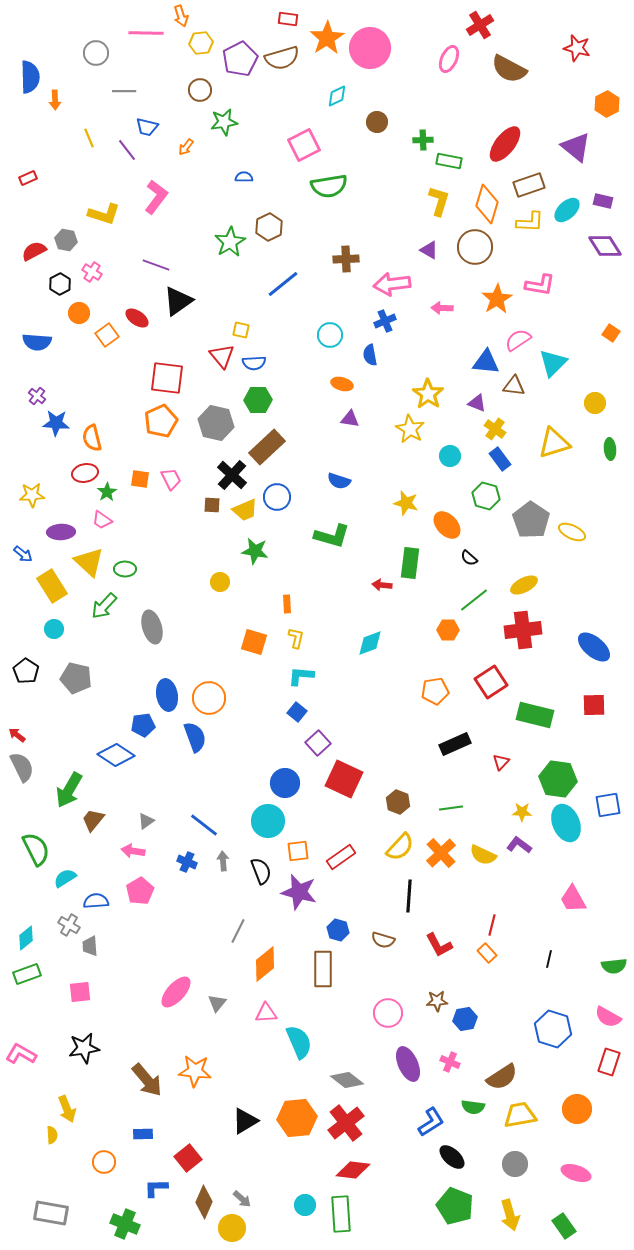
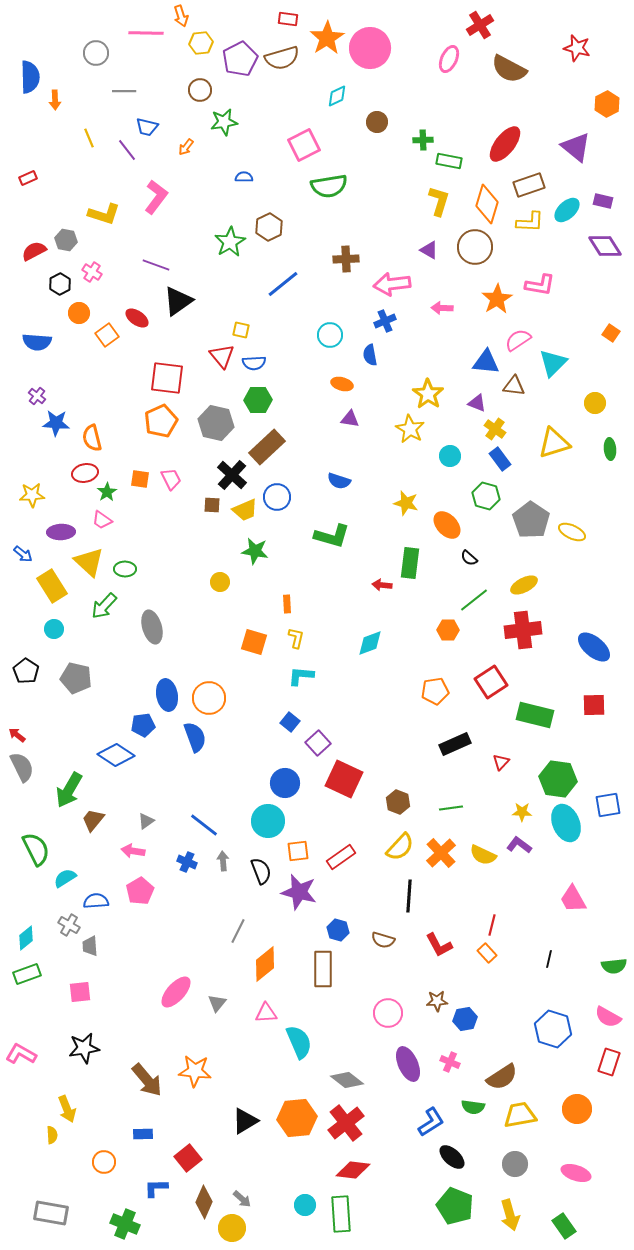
blue square at (297, 712): moved 7 px left, 10 px down
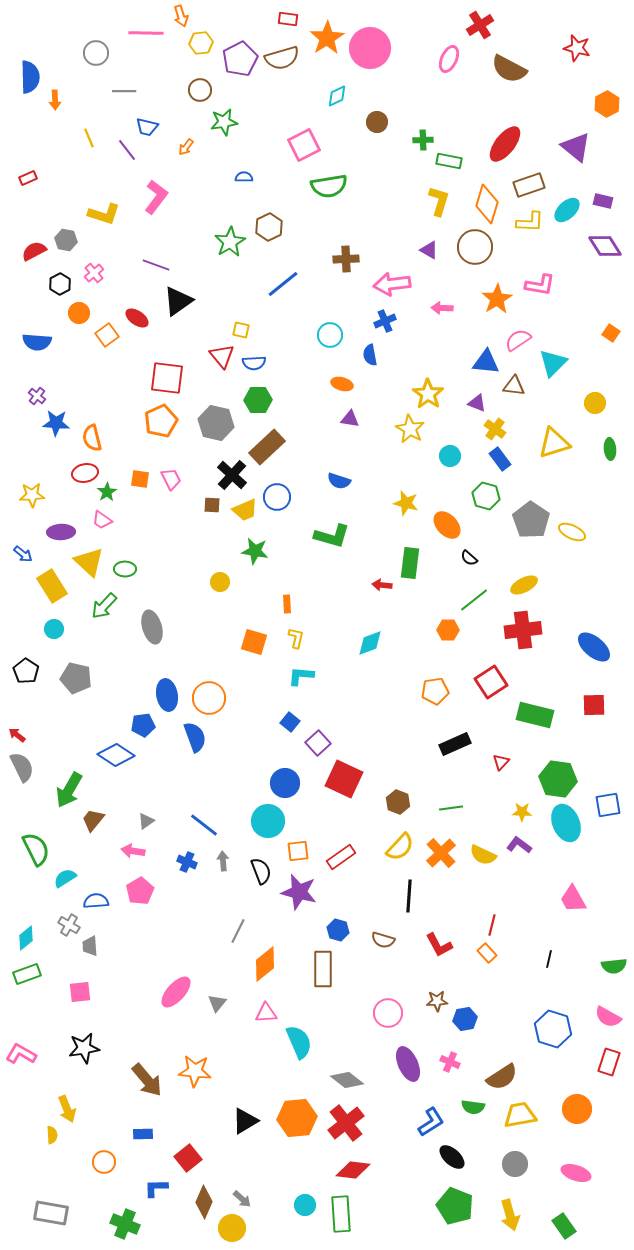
pink cross at (92, 272): moved 2 px right, 1 px down; rotated 18 degrees clockwise
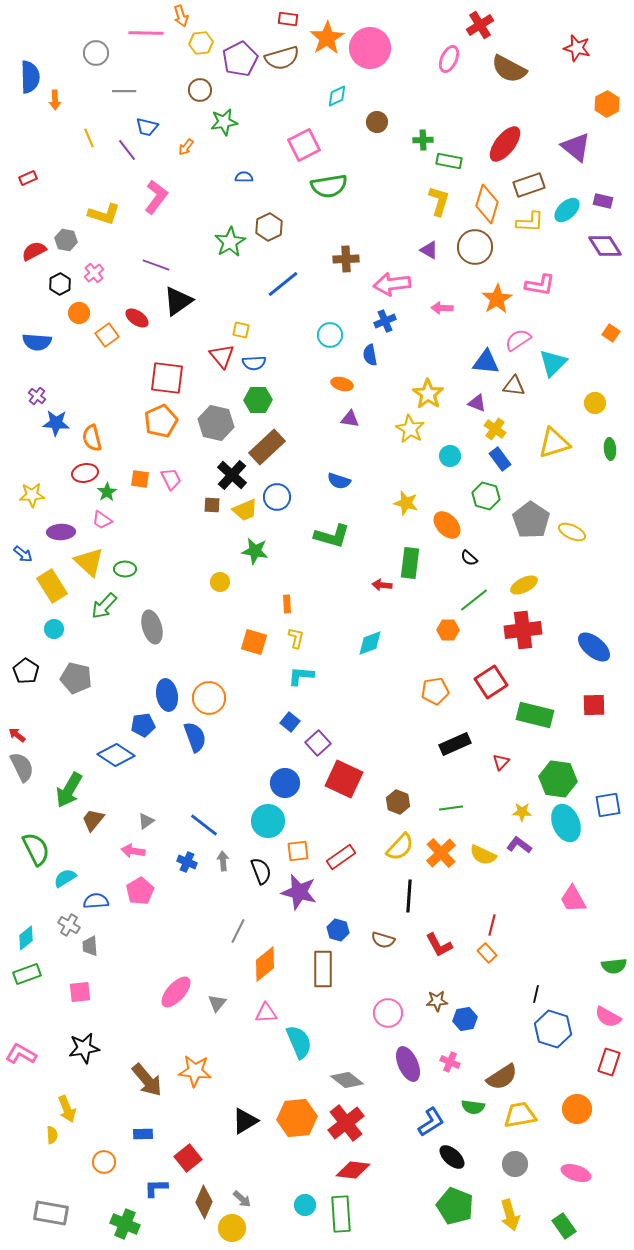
black line at (549, 959): moved 13 px left, 35 px down
